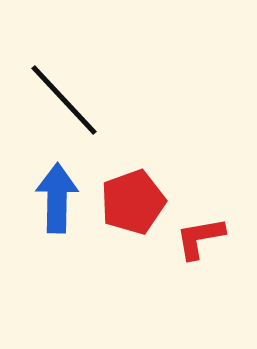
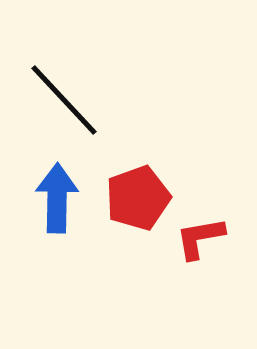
red pentagon: moved 5 px right, 4 px up
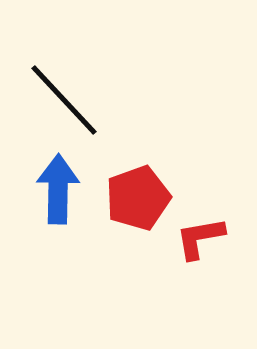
blue arrow: moved 1 px right, 9 px up
